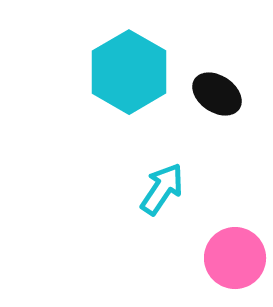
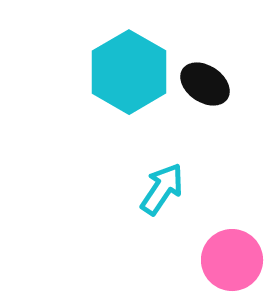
black ellipse: moved 12 px left, 10 px up
pink circle: moved 3 px left, 2 px down
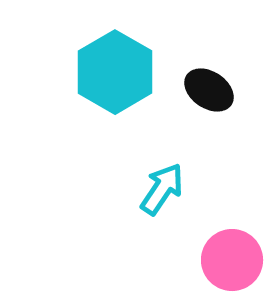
cyan hexagon: moved 14 px left
black ellipse: moved 4 px right, 6 px down
